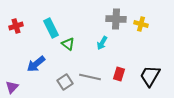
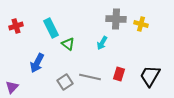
blue arrow: moved 1 px right, 1 px up; rotated 24 degrees counterclockwise
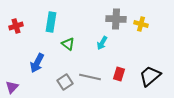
cyan rectangle: moved 6 px up; rotated 36 degrees clockwise
black trapezoid: rotated 20 degrees clockwise
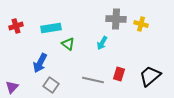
cyan rectangle: moved 6 px down; rotated 72 degrees clockwise
blue arrow: moved 3 px right
gray line: moved 3 px right, 3 px down
gray square: moved 14 px left, 3 px down; rotated 21 degrees counterclockwise
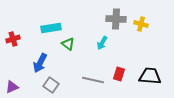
red cross: moved 3 px left, 13 px down
black trapezoid: rotated 45 degrees clockwise
purple triangle: rotated 24 degrees clockwise
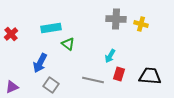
red cross: moved 2 px left, 5 px up; rotated 24 degrees counterclockwise
cyan arrow: moved 8 px right, 13 px down
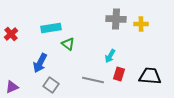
yellow cross: rotated 16 degrees counterclockwise
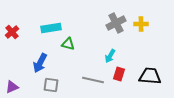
gray cross: moved 4 px down; rotated 30 degrees counterclockwise
red cross: moved 1 px right, 2 px up
green triangle: rotated 24 degrees counterclockwise
gray square: rotated 28 degrees counterclockwise
